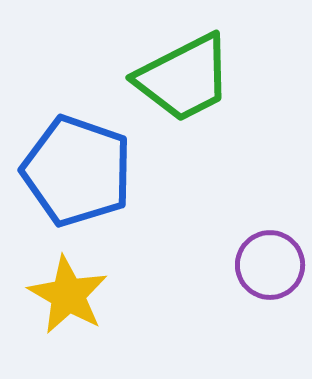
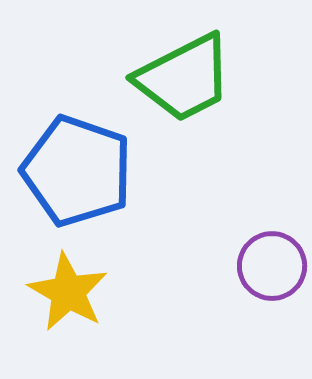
purple circle: moved 2 px right, 1 px down
yellow star: moved 3 px up
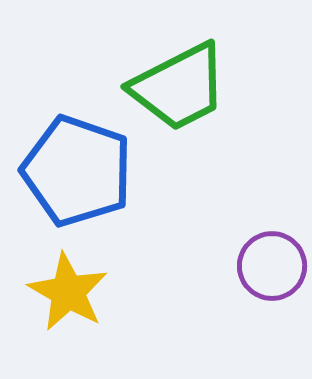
green trapezoid: moved 5 px left, 9 px down
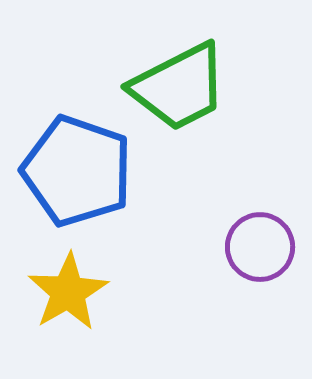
purple circle: moved 12 px left, 19 px up
yellow star: rotated 12 degrees clockwise
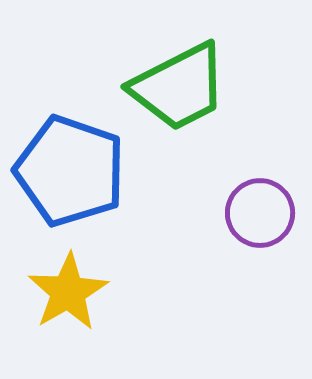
blue pentagon: moved 7 px left
purple circle: moved 34 px up
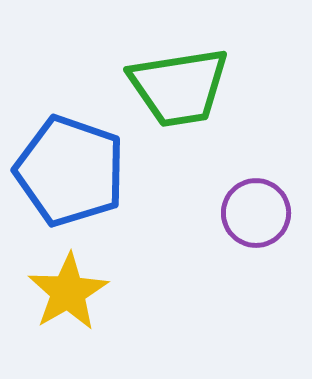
green trapezoid: rotated 18 degrees clockwise
purple circle: moved 4 px left
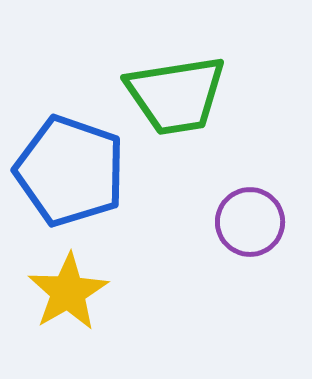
green trapezoid: moved 3 px left, 8 px down
purple circle: moved 6 px left, 9 px down
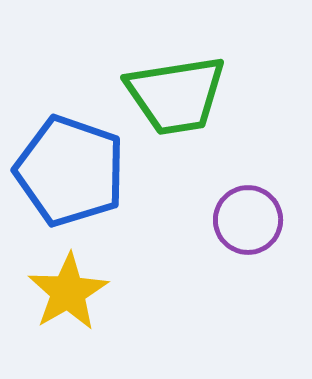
purple circle: moved 2 px left, 2 px up
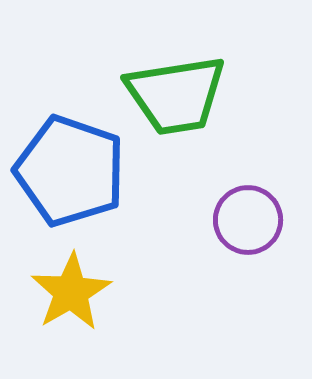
yellow star: moved 3 px right
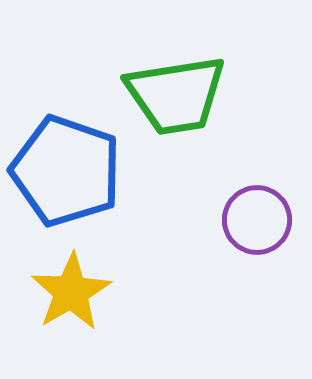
blue pentagon: moved 4 px left
purple circle: moved 9 px right
